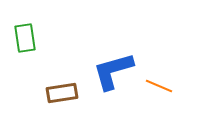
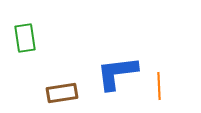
blue L-shape: moved 4 px right, 2 px down; rotated 9 degrees clockwise
orange line: rotated 64 degrees clockwise
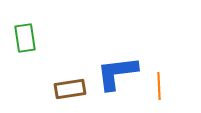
brown rectangle: moved 8 px right, 4 px up
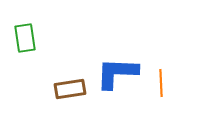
blue L-shape: rotated 9 degrees clockwise
orange line: moved 2 px right, 3 px up
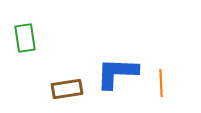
brown rectangle: moved 3 px left
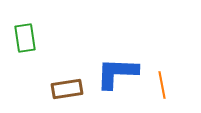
orange line: moved 1 px right, 2 px down; rotated 8 degrees counterclockwise
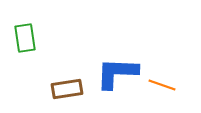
orange line: rotated 60 degrees counterclockwise
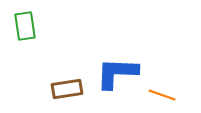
green rectangle: moved 12 px up
orange line: moved 10 px down
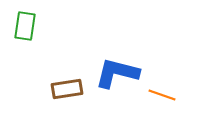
green rectangle: rotated 16 degrees clockwise
blue L-shape: rotated 12 degrees clockwise
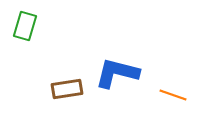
green rectangle: rotated 8 degrees clockwise
orange line: moved 11 px right
